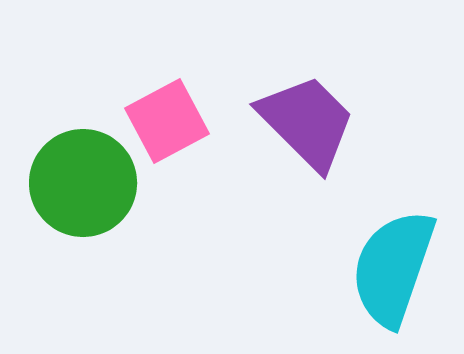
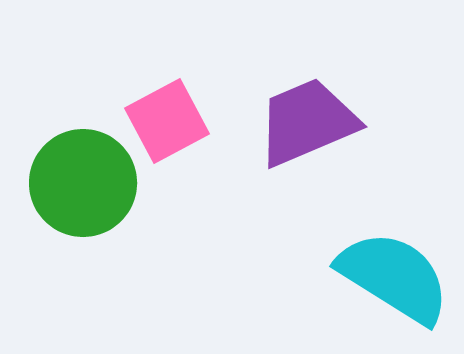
purple trapezoid: rotated 68 degrees counterclockwise
cyan semicircle: moved 1 px right, 9 px down; rotated 103 degrees clockwise
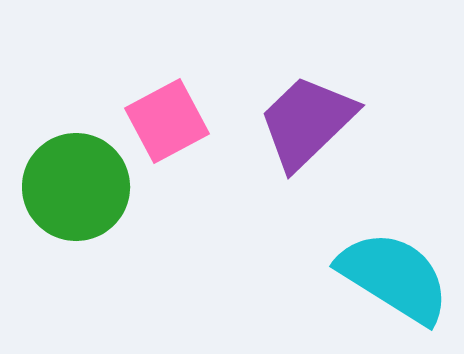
purple trapezoid: rotated 21 degrees counterclockwise
green circle: moved 7 px left, 4 px down
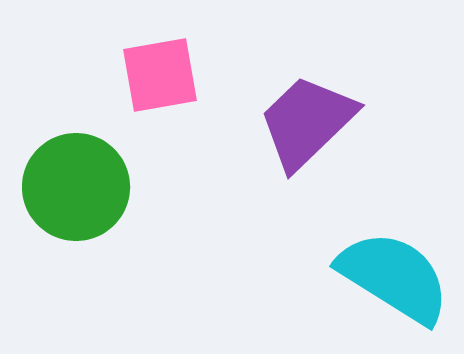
pink square: moved 7 px left, 46 px up; rotated 18 degrees clockwise
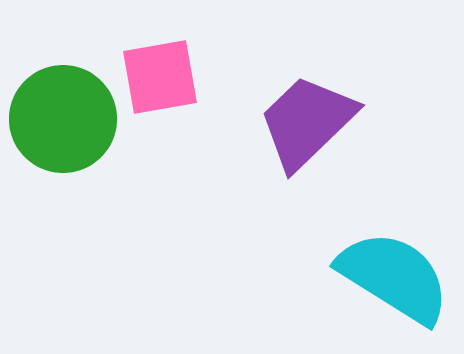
pink square: moved 2 px down
green circle: moved 13 px left, 68 px up
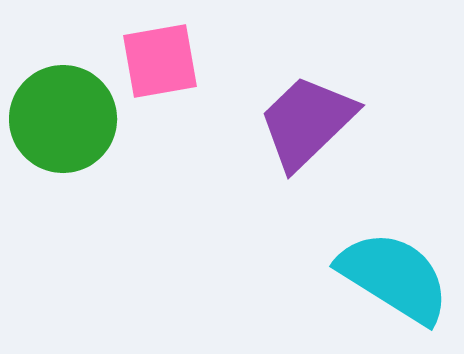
pink square: moved 16 px up
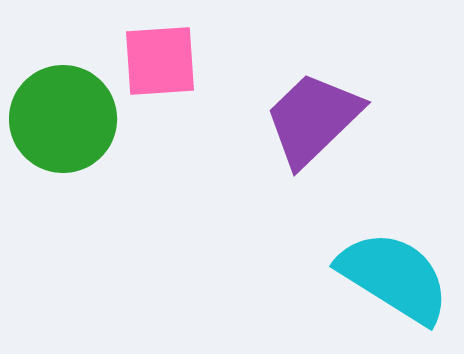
pink square: rotated 6 degrees clockwise
purple trapezoid: moved 6 px right, 3 px up
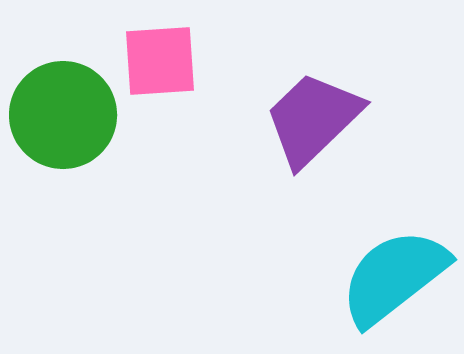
green circle: moved 4 px up
cyan semicircle: rotated 70 degrees counterclockwise
